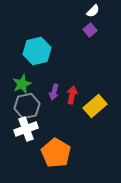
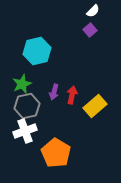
white cross: moved 1 px left, 2 px down
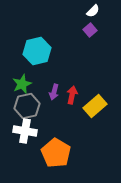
white cross: rotated 30 degrees clockwise
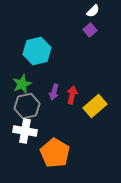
orange pentagon: moved 1 px left
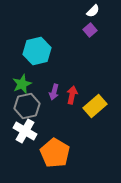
white cross: rotated 20 degrees clockwise
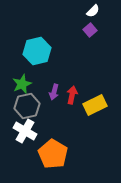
yellow rectangle: moved 1 px up; rotated 15 degrees clockwise
orange pentagon: moved 2 px left, 1 px down
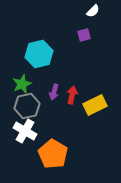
purple square: moved 6 px left, 5 px down; rotated 24 degrees clockwise
cyan hexagon: moved 2 px right, 3 px down
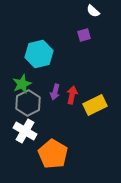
white semicircle: rotated 88 degrees clockwise
purple arrow: moved 1 px right
gray hexagon: moved 1 px right, 3 px up; rotated 15 degrees counterclockwise
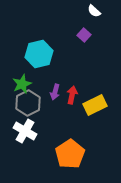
white semicircle: moved 1 px right
purple square: rotated 32 degrees counterclockwise
orange pentagon: moved 17 px right; rotated 8 degrees clockwise
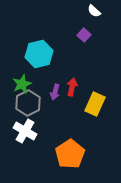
red arrow: moved 8 px up
yellow rectangle: moved 1 px up; rotated 40 degrees counterclockwise
